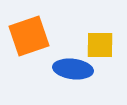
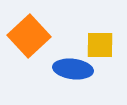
orange square: rotated 24 degrees counterclockwise
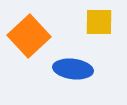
yellow square: moved 1 px left, 23 px up
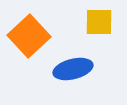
blue ellipse: rotated 21 degrees counterclockwise
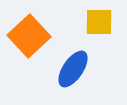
blue ellipse: rotated 42 degrees counterclockwise
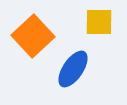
orange square: moved 4 px right
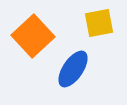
yellow square: moved 1 px down; rotated 12 degrees counterclockwise
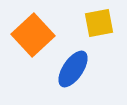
orange square: moved 1 px up
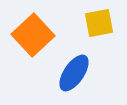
blue ellipse: moved 1 px right, 4 px down
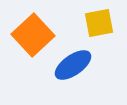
blue ellipse: moved 1 px left, 8 px up; rotated 21 degrees clockwise
